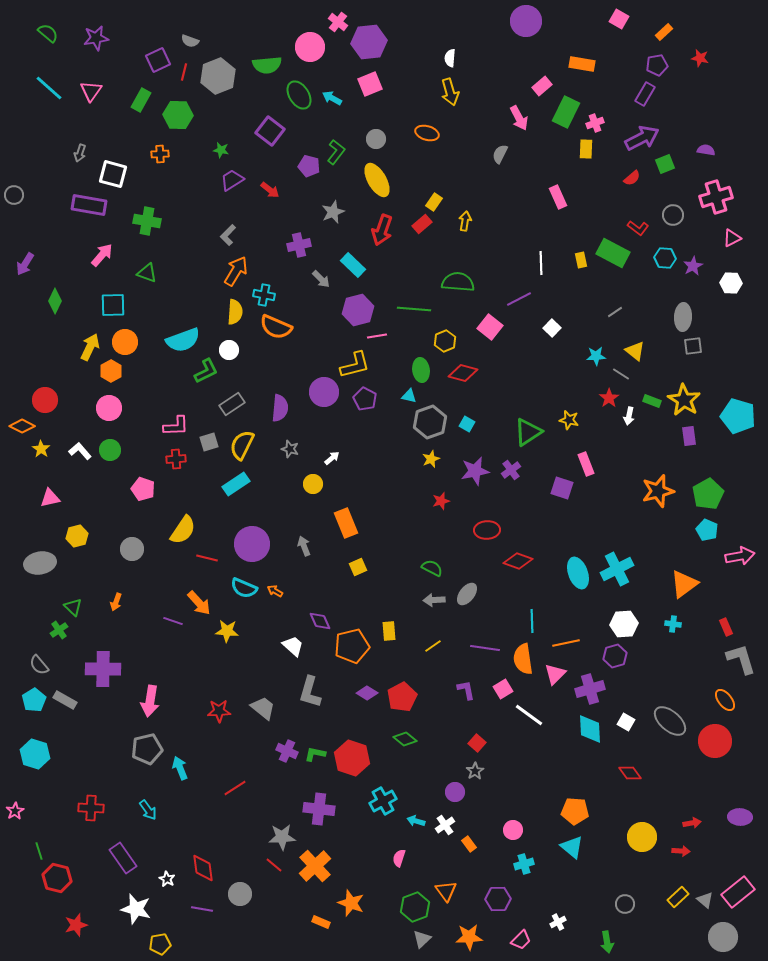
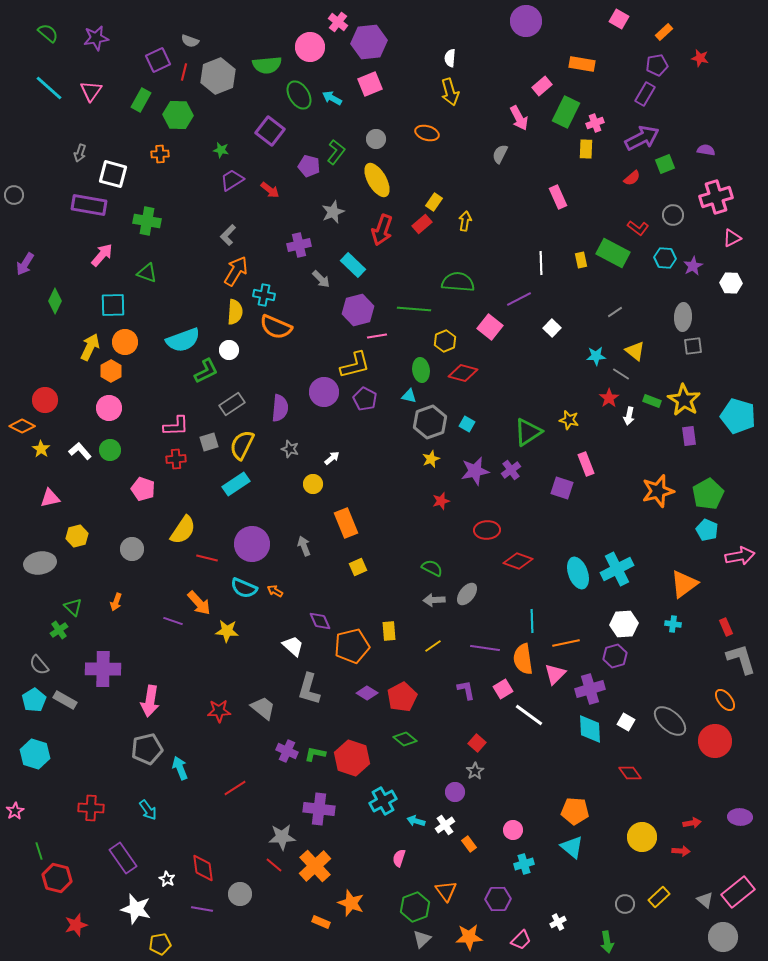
gray L-shape at (310, 692): moved 1 px left, 3 px up
yellow rectangle at (678, 897): moved 19 px left
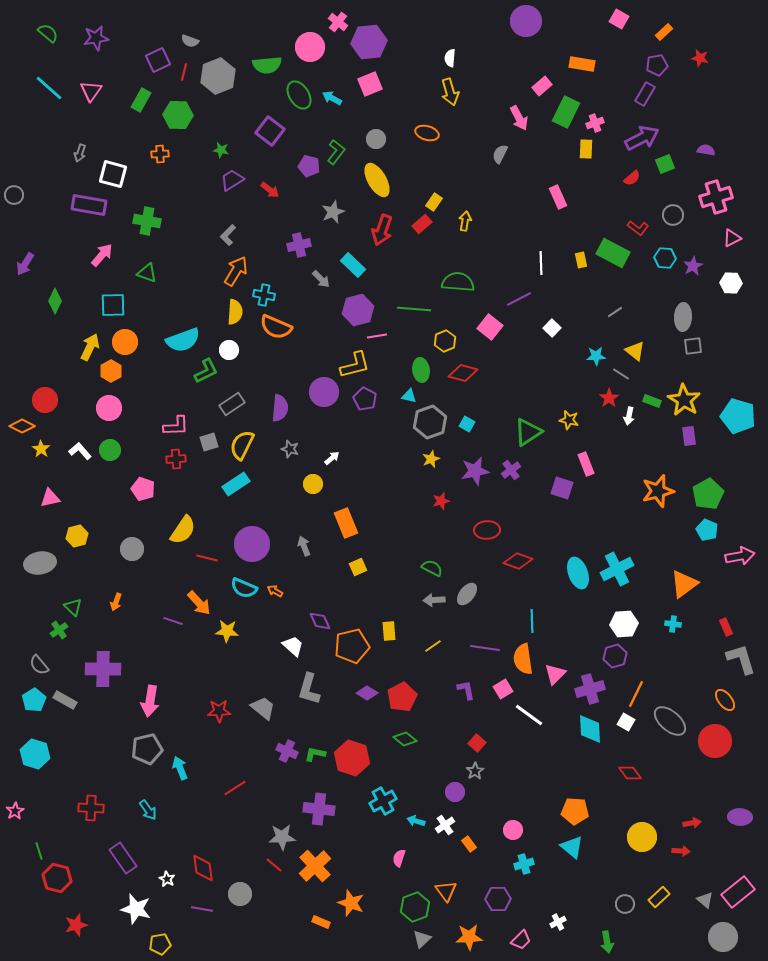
orange line at (566, 643): moved 70 px right, 51 px down; rotated 52 degrees counterclockwise
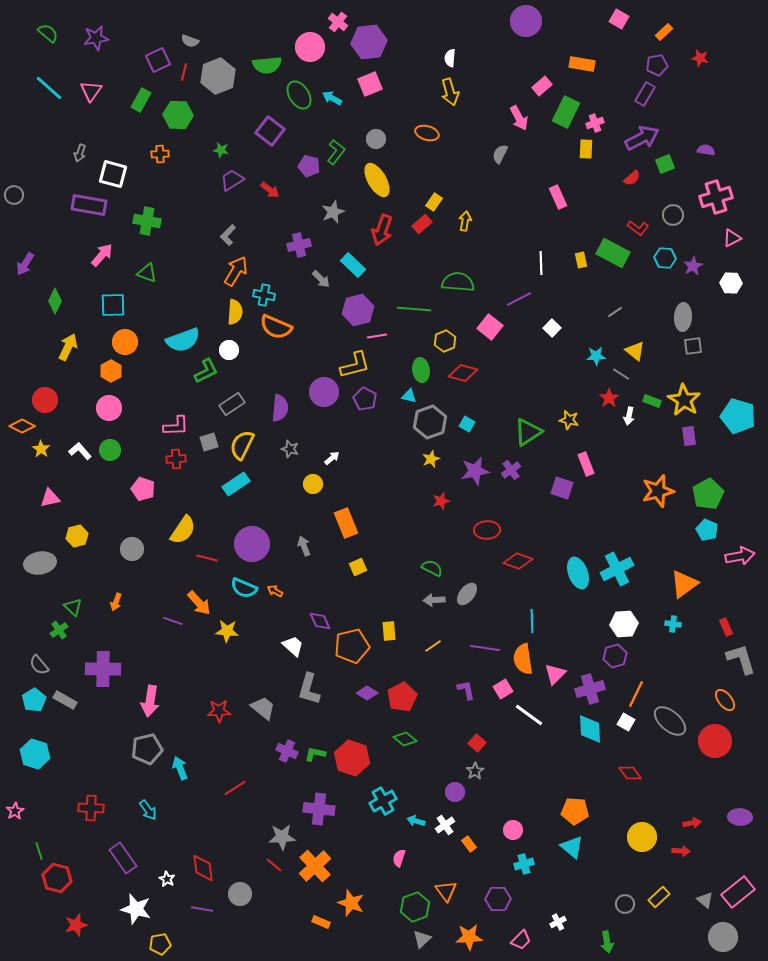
yellow arrow at (90, 347): moved 22 px left
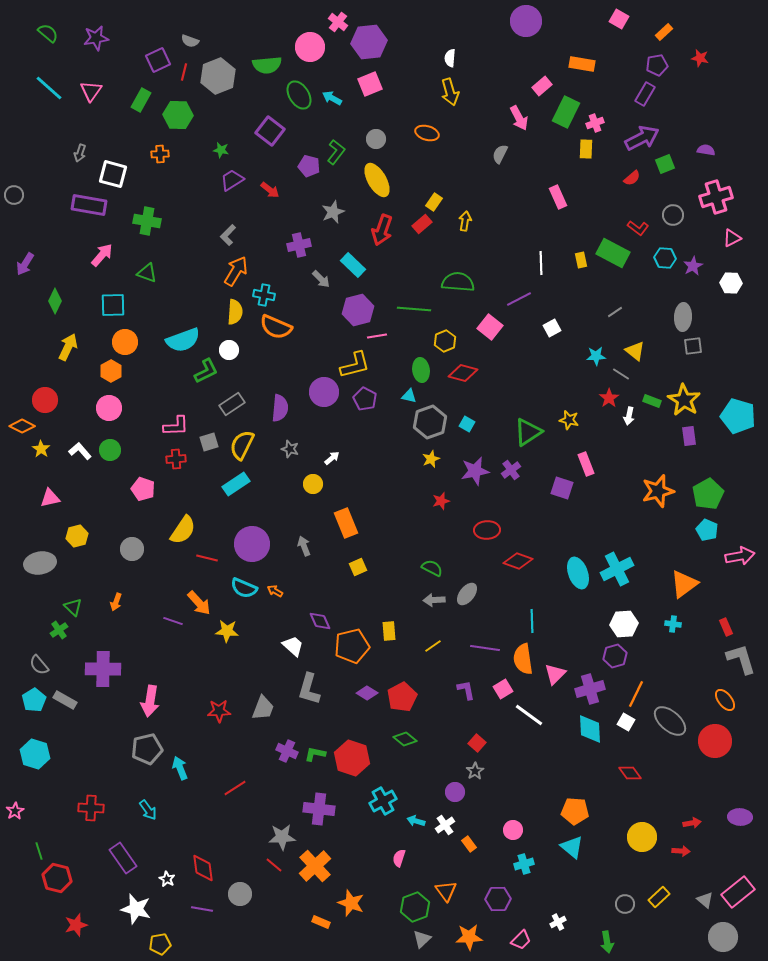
white square at (552, 328): rotated 18 degrees clockwise
gray trapezoid at (263, 708): rotated 72 degrees clockwise
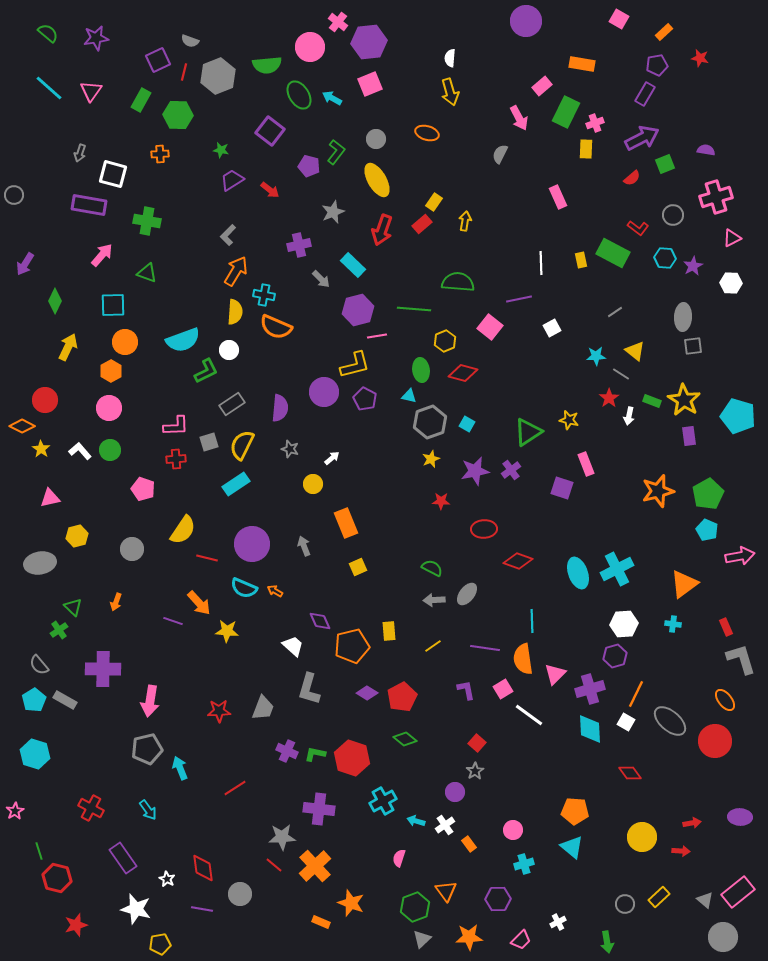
purple line at (519, 299): rotated 15 degrees clockwise
red star at (441, 501): rotated 18 degrees clockwise
red ellipse at (487, 530): moved 3 px left, 1 px up
red cross at (91, 808): rotated 25 degrees clockwise
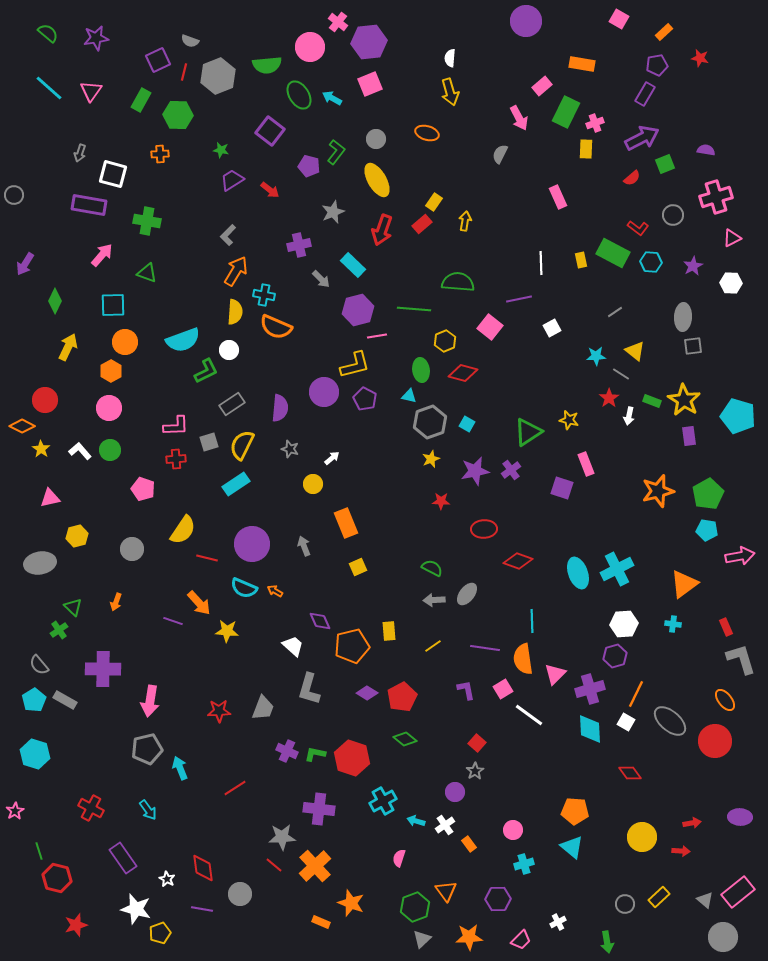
cyan hexagon at (665, 258): moved 14 px left, 4 px down
cyan pentagon at (707, 530): rotated 15 degrees counterclockwise
yellow pentagon at (160, 944): moved 11 px up; rotated 10 degrees counterclockwise
